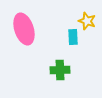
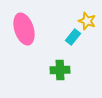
cyan rectangle: rotated 42 degrees clockwise
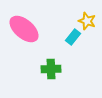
pink ellipse: rotated 32 degrees counterclockwise
green cross: moved 9 px left, 1 px up
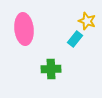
pink ellipse: rotated 44 degrees clockwise
cyan rectangle: moved 2 px right, 2 px down
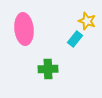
green cross: moved 3 px left
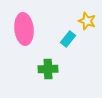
cyan rectangle: moved 7 px left
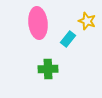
pink ellipse: moved 14 px right, 6 px up
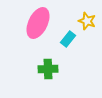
pink ellipse: rotated 32 degrees clockwise
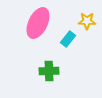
yellow star: rotated 18 degrees counterclockwise
green cross: moved 1 px right, 2 px down
